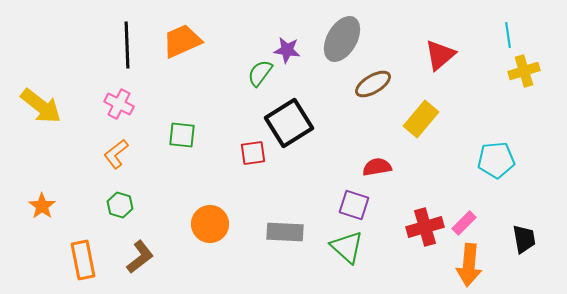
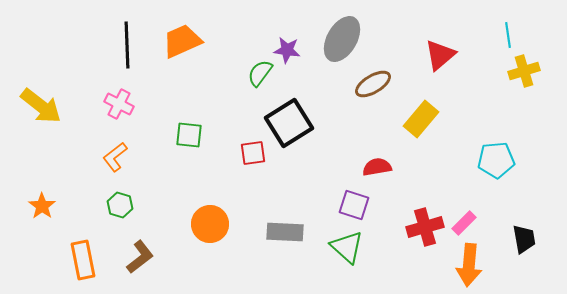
green square: moved 7 px right
orange L-shape: moved 1 px left, 3 px down
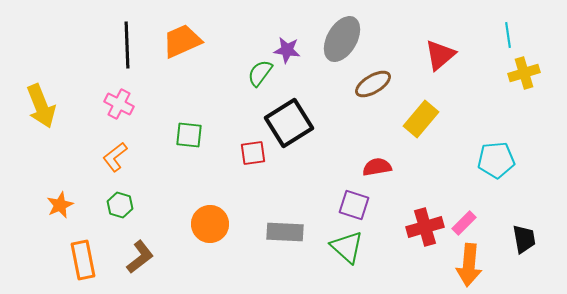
yellow cross: moved 2 px down
yellow arrow: rotated 30 degrees clockwise
orange star: moved 18 px right, 1 px up; rotated 12 degrees clockwise
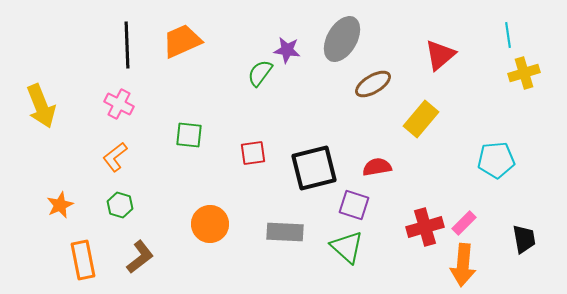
black square: moved 25 px right, 45 px down; rotated 18 degrees clockwise
orange arrow: moved 6 px left
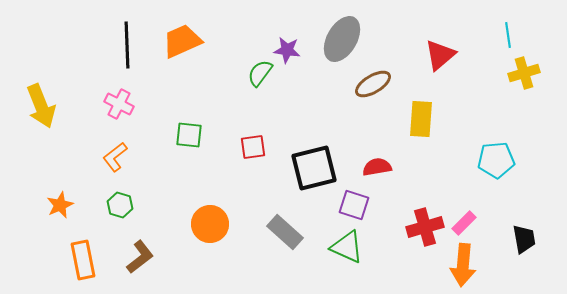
yellow rectangle: rotated 36 degrees counterclockwise
red square: moved 6 px up
gray rectangle: rotated 39 degrees clockwise
green triangle: rotated 18 degrees counterclockwise
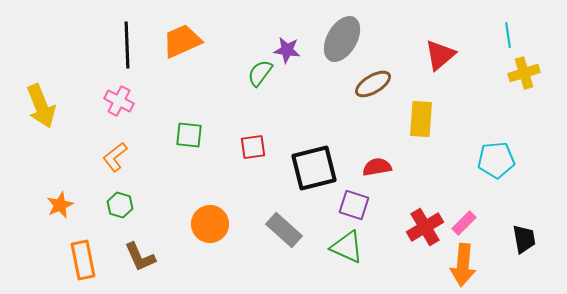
pink cross: moved 3 px up
red cross: rotated 15 degrees counterclockwise
gray rectangle: moved 1 px left, 2 px up
brown L-shape: rotated 104 degrees clockwise
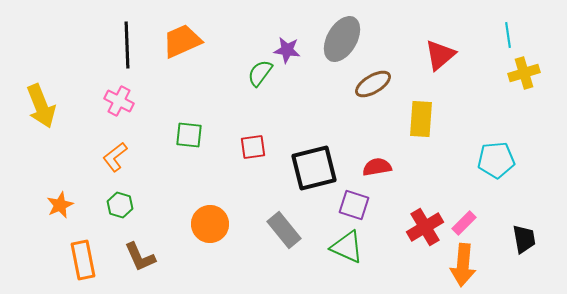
gray rectangle: rotated 9 degrees clockwise
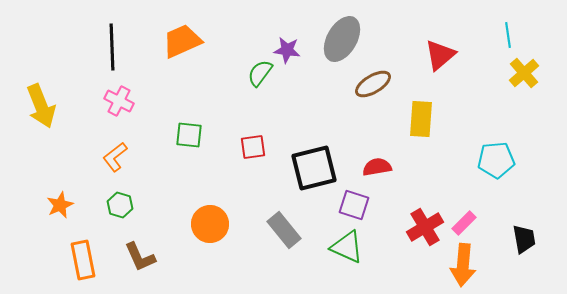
black line: moved 15 px left, 2 px down
yellow cross: rotated 24 degrees counterclockwise
